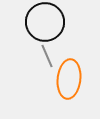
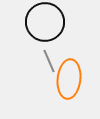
gray line: moved 2 px right, 5 px down
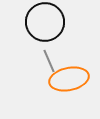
orange ellipse: rotated 72 degrees clockwise
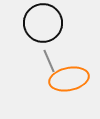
black circle: moved 2 px left, 1 px down
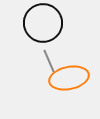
orange ellipse: moved 1 px up
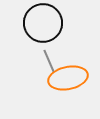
orange ellipse: moved 1 px left
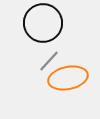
gray line: rotated 65 degrees clockwise
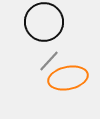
black circle: moved 1 px right, 1 px up
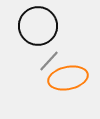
black circle: moved 6 px left, 4 px down
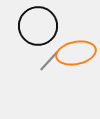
orange ellipse: moved 8 px right, 25 px up
